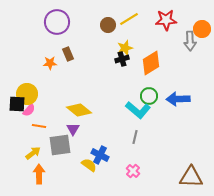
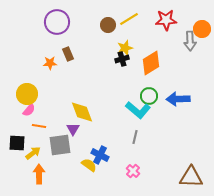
black square: moved 39 px down
yellow diamond: moved 3 px right, 2 px down; rotated 30 degrees clockwise
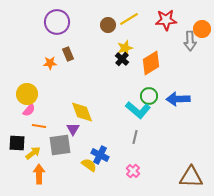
black cross: rotated 32 degrees counterclockwise
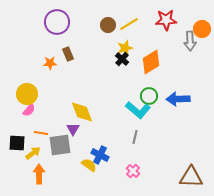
yellow line: moved 5 px down
orange diamond: moved 1 px up
orange line: moved 2 px right, 7 px down
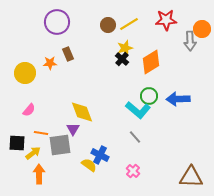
yellow circle: moved 2 px left, 21 px up
gray line: rotated 56 degrees counterclockwise
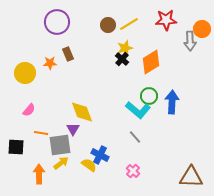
blue arrow: moved 6 px left, 3 px down; rotated 95 degrees clockwise
black square: moved 1 px left, 4 px down
yellow arrow: moved 28 px right, 10 px down
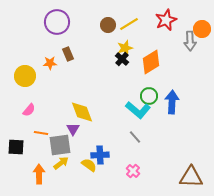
red star: rotated 20 degrees counterclockwise
yellow circle: moved 3 px down
blue cross: rotated 30 degrees counterclockwise
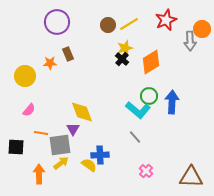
pink cross: moved 13 px right
